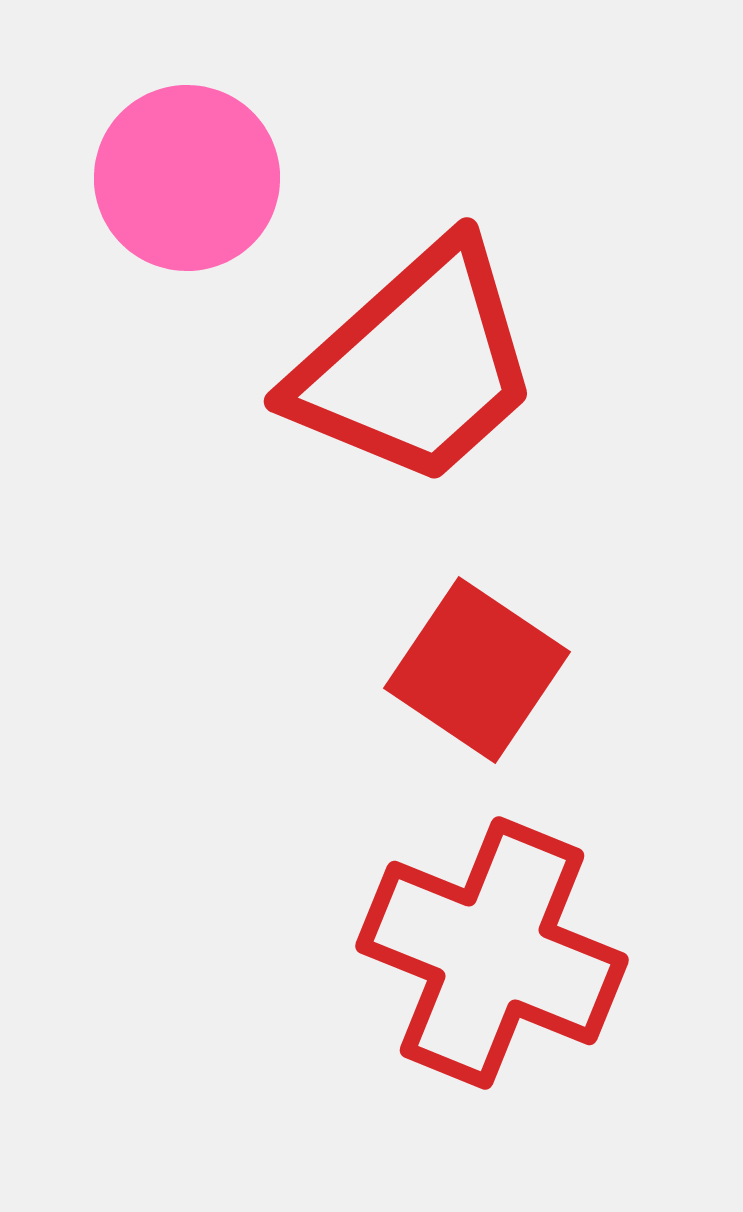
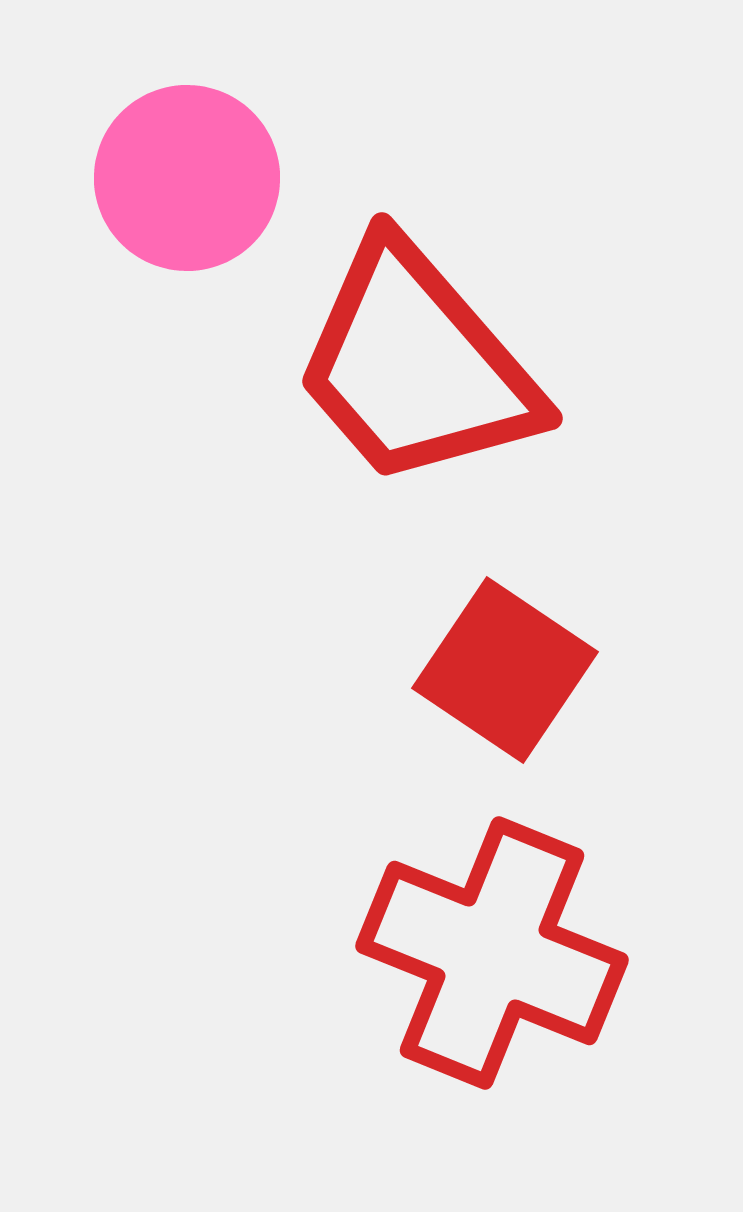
red trapezoid: rotated 91 degrees clockwise
red square: moved 28 px right
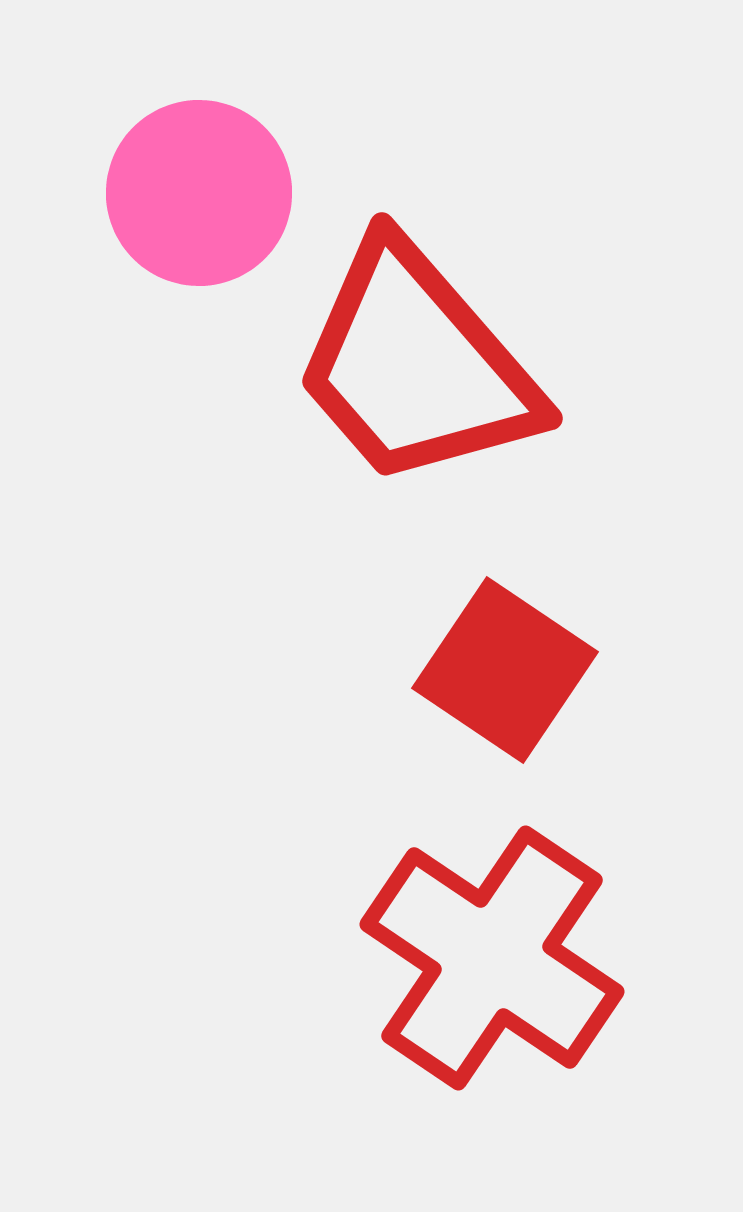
pink circle: moved 12 px right, 15 px down
red cross: moved 5 px down; rotated 12 degrees clockwise
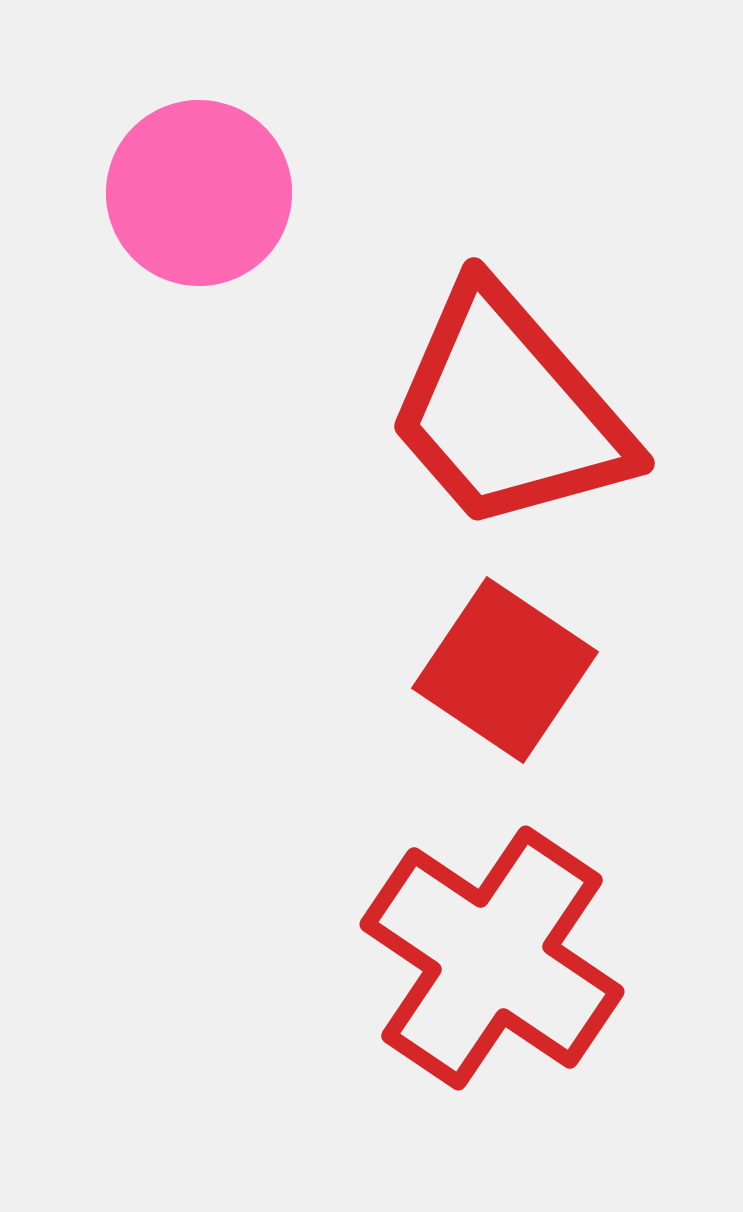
red trapezoid: moved 92 px right, 45 px down
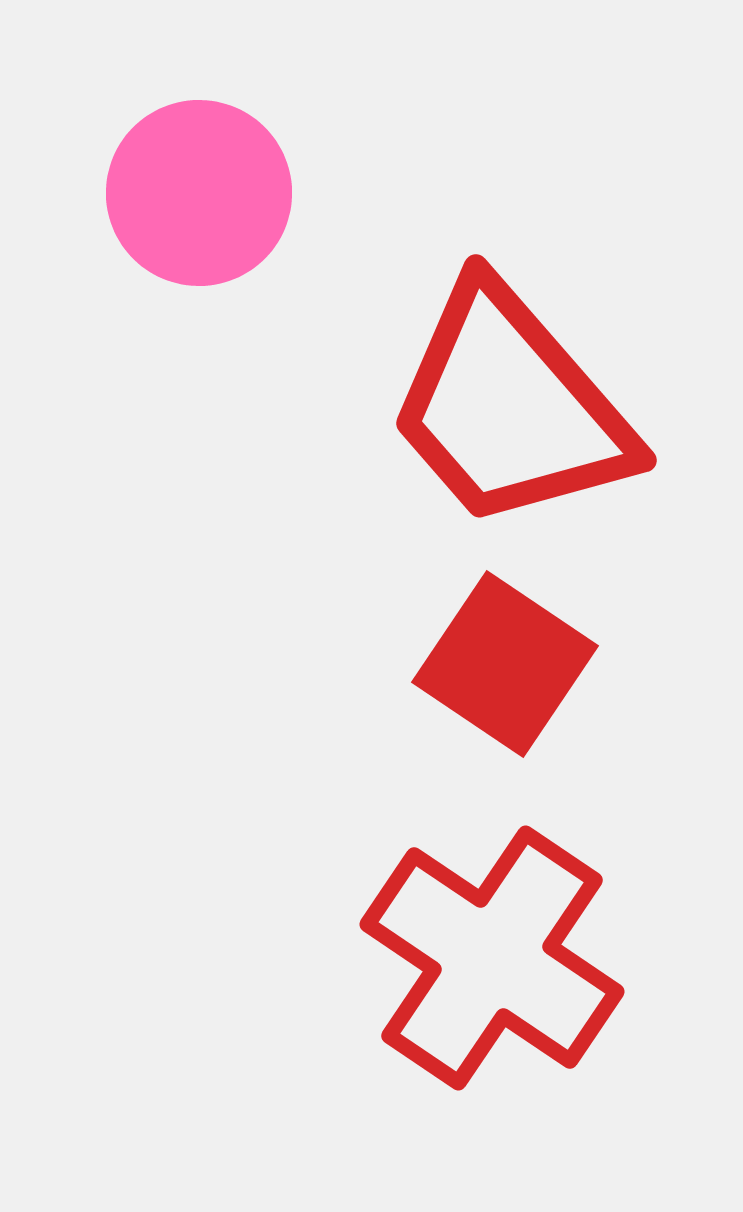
red trapezoid: moved 2 px right, 3 px up
red square: moved 6 px up
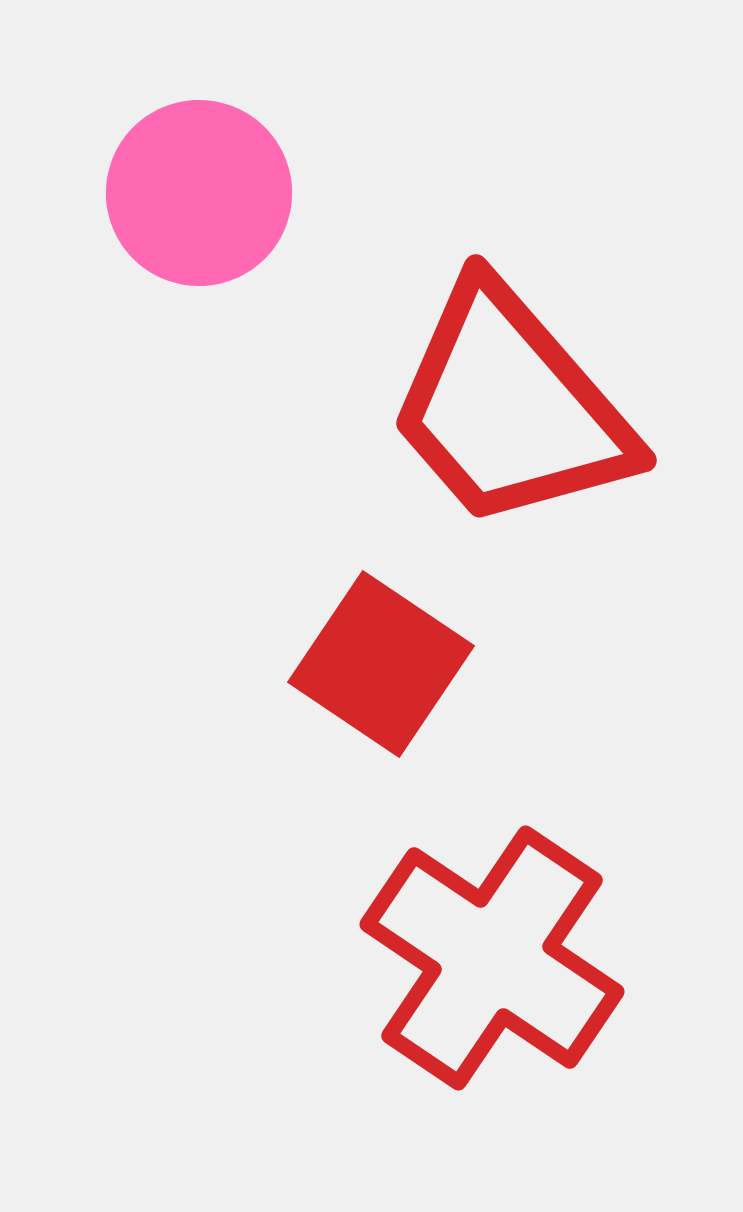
red square: moved 124 px left
